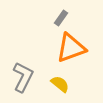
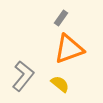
orange triangle: moved 2 px left, 1 px down
gray L-shape: moved 1 px up; rotated 12 degrees clockwise
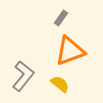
orange triangle: moved 1 px right, 2 px down
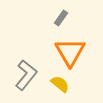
orange triangle: moved 1 px down; rotated 40 degrees counterclockwise
gray L-shape: moved 3 px right, 1 px up
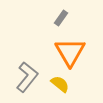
gray L-shape: moved 1 px right, 2 px down
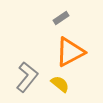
gray rectangle: rotated 21 degrees clockwise
orange triangle: rotated 32 degrees clockwise
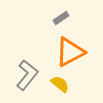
gray L-shape: moved 2 px up
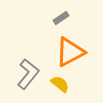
gray L-shape: moved 1 px right, 1 px up
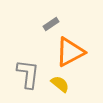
gray rectangle: moved 10 px left, 6 px down
gray L-shape: rotated 32 degrees counterclockwise
